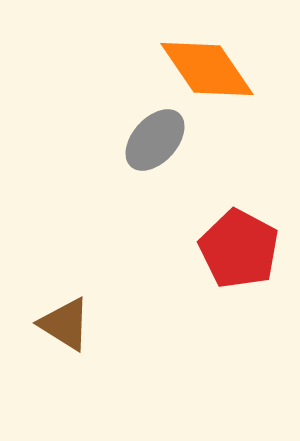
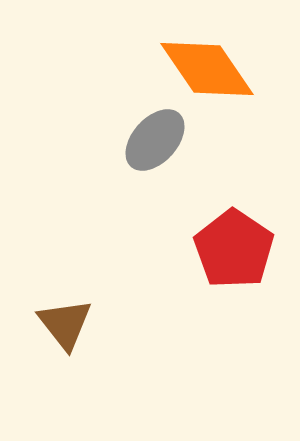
red pentagon: moved 5 px left; rotated 6 degrees clockwise
brown triangle: rotated 20 degrees clockwise
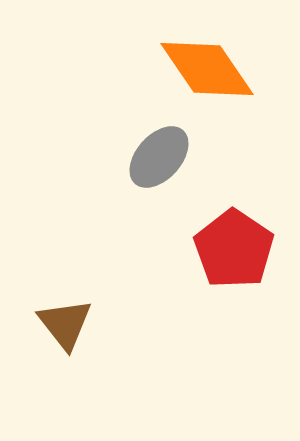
gray ellipse: moved 4 px right, 17 px down
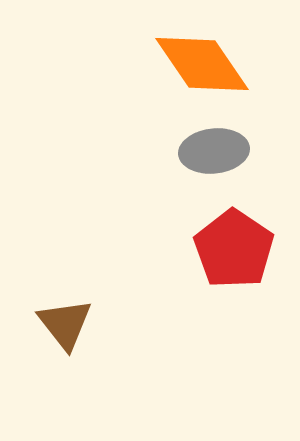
orange diamond: moved 5 px left, 5 px up
gray ellipse: moved 55 px right, 6 px up; rotated 42 degrees clockwise
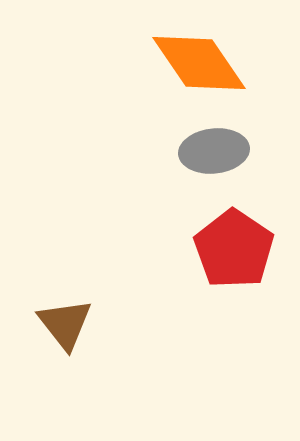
orange diamond: moved 3 px left, 1 px up
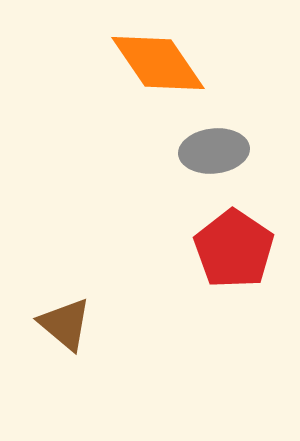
orange diamond: moved 41 px left
brown triangle: rotated 12 degrees counterclockwise
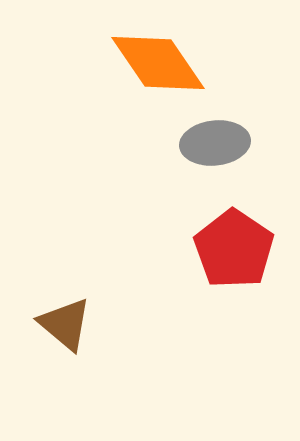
gray ellipse: moved 1 px right, 8 px up
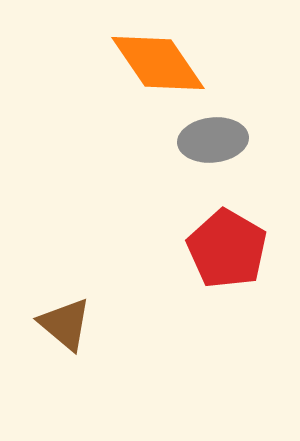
gray ellipse: moved 2 px left, 3 px up
red pentagon: moved 7 px left; rotated 4 degrees counterclockwise
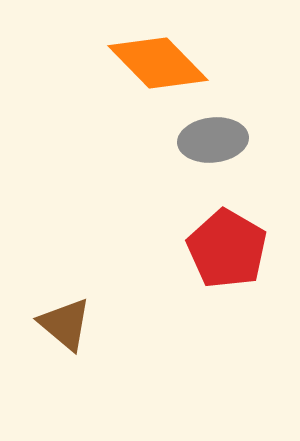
orange diamond: rotated 10 degrees counterclockwise
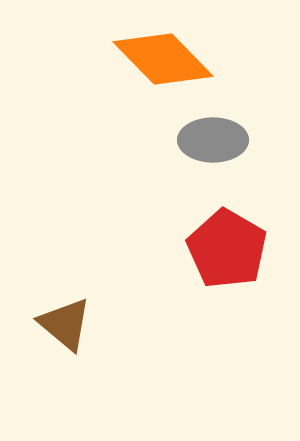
orange diamond: moved 5 px right, 4 px up
gray ellipse: rotated 6 degrees clockwise
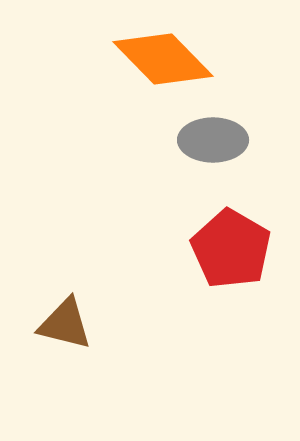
red pentagon: moved 4 px right
brown triangle: rotated 26 degrees counterclockwise
